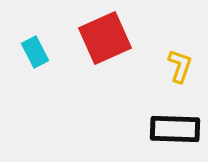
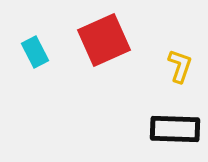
red square: moved 1 px left, 2 px down
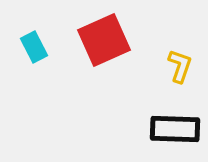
cyan rectangle: moved 1 px left, 5 px up
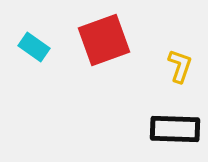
red square: rotated 4 degrees clockwise
cyan rectangle: rotated 28 degrees counterclockwise
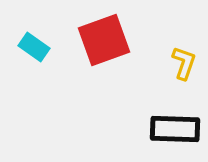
yellow L-shape: moved 4 px right, 3 px up
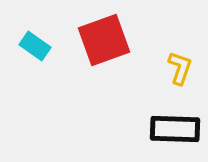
cyan rectangle: moved 1 px right, 1 px up
yellow L-shape: moved 4 px left, 5 px down
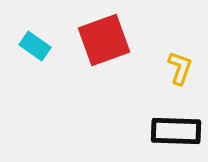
black rectangle: moved 1 px right, 2 px down
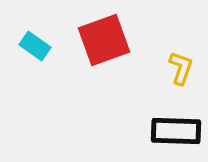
yellow L-shape: moved 1 px right
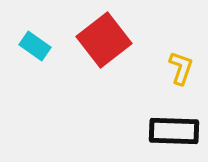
red square: rotated 18 degrees counterclockwise
black rectangle: moved 2 px left
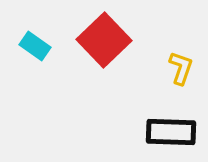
red square: rotated 6 degrees counterclockwise
black rectangle: moved 3 px left, 1 px down
